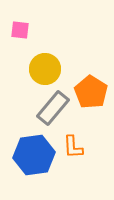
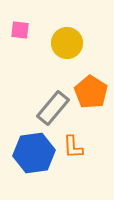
yellow circle: moved 22 px right, 26 px up
blue hexagon: moved 2 px up
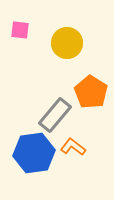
gray rectangle: moved 2 px right, 7 px down
orange L-shape: rotated 130 degrees clockwise
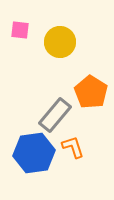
yellow circle: moved 7 px left, 1 px up
orange L-shape: rotated 35 degrees clockwise
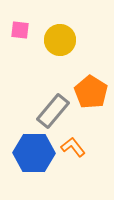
yellow circle: moved 2 px up
gray rectangle: moved 2 px left, 4 px up
orange L-shape: rotated 20 degrees counterclockwise
blue hexagon: rotated 9 degrees clockwise
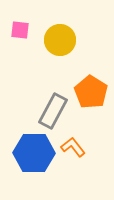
gray rectangle: rotated 12 degrees counterclockwise
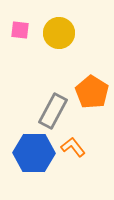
yellow circle: moved 1 px left, 7 px up
orange pentagon: moved 1 px right
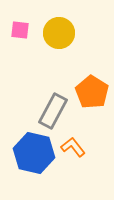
blue hexagon: rotated 12 degrees clockwise
